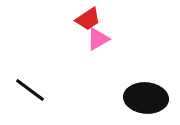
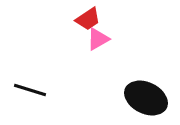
black line: rotated 20 degrees counterclockwise
black ellipse: rotated 21 degrees clockwise
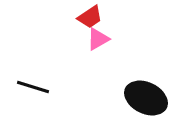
red trapezoid: moved 2 px right, 2 px up
black line: moved 3 px right, 3 px up
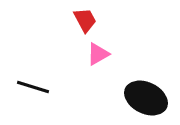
red trapezoid: moved 5 px left, 3 px down; rotated 84 degrees counterclockwise
pink triangle: moved 15 px down
